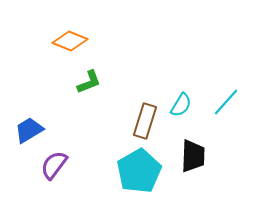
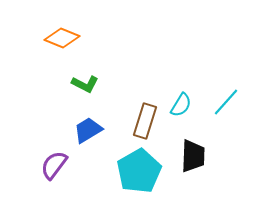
orange diamond: moved 8 px left, 3 px up
green L-shape: moved 4 px left, 2 px down; rotated 48 degrees clockwise
blue trapezoid: moved 59 px right
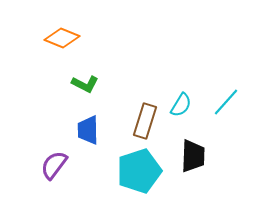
blue trapezoid: rotated 60 degrees counterclockwise
cyan pentagon: rotated 12 degrees clockwise
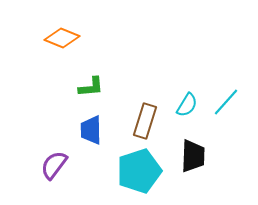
green L-shape: moved 6 px right, 3 px down; rotated 32 degrees counterclockwise
cyan semicircle: moved 6 px right
blue trapezoid: moved 3 px right
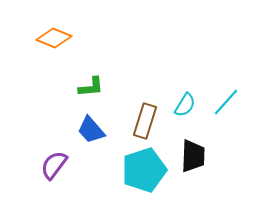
orange diamond: moved 8 px left
cyan semicircle: moved 2 px left
blue trapezoid: rotated 40 degrees counterclockwise
cyan pentagon: moved 5 px right, 1 px up
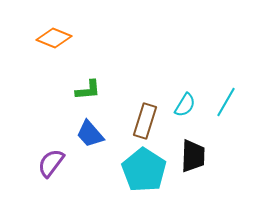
green L-shape: moved 3 px left, 3 px down
cyan line: rotated 12 degrees counterclockwise
blue trapezoid: moved 1 px left, 4 px down
purple semicircle: moved 3 px left, 2 px up
cyan pentagon: rotated 21 degrees counterclockwise
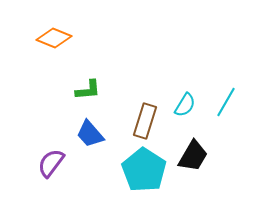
black trapezoid: rotated 28 degrees clockwise
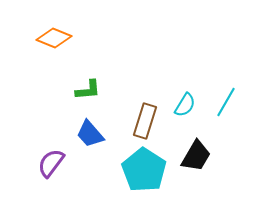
black trapezoid: moved 3 px right
